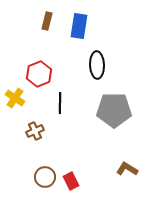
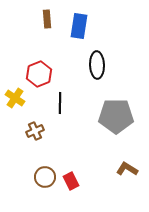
brown rectangle: moved 2 px up; rotated 18 degrees counterclockwise
gray pentagon: moved 2 px right, 6 px down
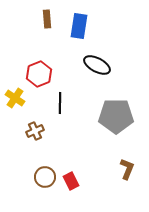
black ellipse: rotated 60 degrees counterclockwise
brown L-shape: rotated 80 degrees clockwise
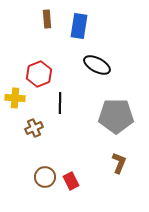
yellow cross: rotated 30 degrees counterclockwise
brown cross: moved 1 px left, 3 px up
brown L-shape: moved 8 px left, 6 px up
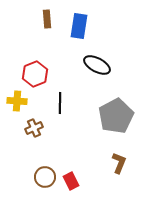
red hexagon: moved 4 px left
yellow cross: moved 2 px right, 3 px down
gray pentagon: rotated 28 degrees counterclockwise
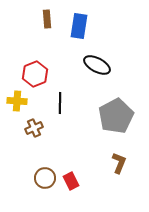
brown circle: moved 1 px down
